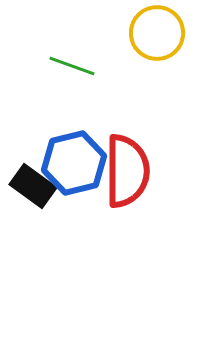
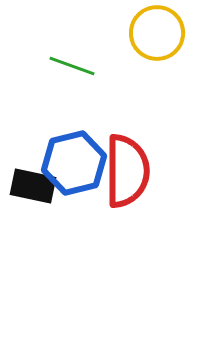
black rectangle: rotated 24 degrees counterclockwise
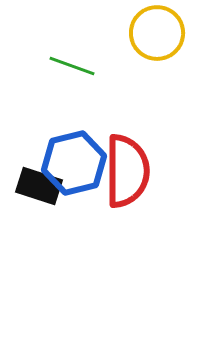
black rectangle: moved 6 px right; rotated 6 degrees clockwise
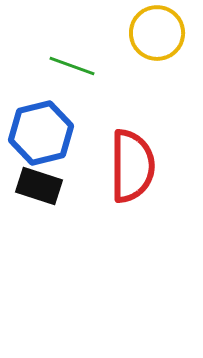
blue hexagon: moved 33 px left, 30 px up
red semicircle: moved 5 px right, 5 px up
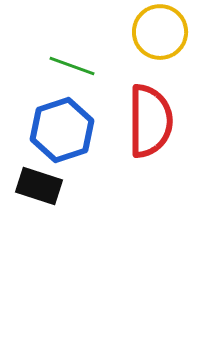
yellow circle: moved 3 px right, 1 px up
blue hexagon: moved 21 px right, 3 px up; rotated 4 degrees counterclockwise
red semicircle: moved 18 px right, 45 px up
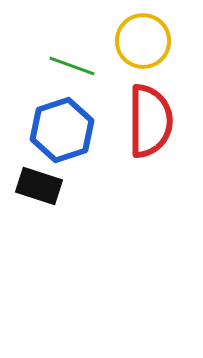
yellow circle: moved 17 px left, 9 px down
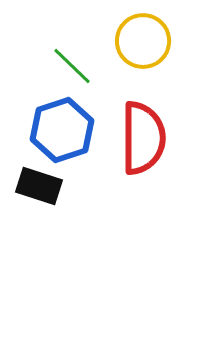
green line: rotated 24 degrees clockwise
red semicircle: moved 7 px left, 17 px down
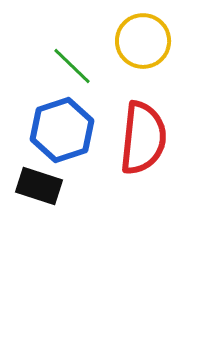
red semicircle: rotated 6 degrees clockwise
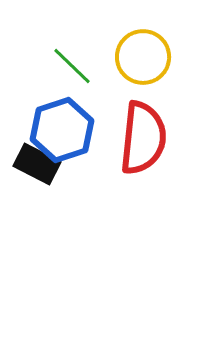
yellow circle: moved 16 px down
black rectangle: moved 2 px left, 22 px up; rotated 9 degrees clockwise
